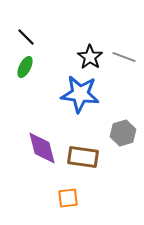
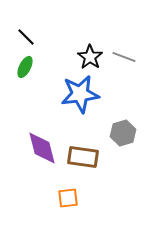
blue star: rotated 15 degrees counterclockwise
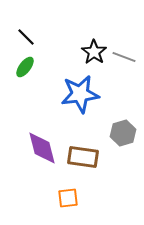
black star: moved 4 px right, 5 px up
green ellipse: rotated 10 degrees clockwise
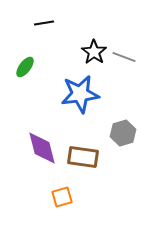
black line: moved 18 px right, 14 px up; rotated 54 degrees counterclockwise
orange square: moved 6 px left, 1 px up; rotated 10 degrees counterclockwise
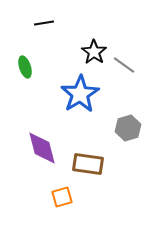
gray line: moved 8 px down; rotated 15 degrees clockwise
green ellipse: rotated 55 degrees counterclockwise
blue star: rotated 24 degrees counterclockwise
gray hexagon: moved 5 px right, 5 px up
brown rectangle: moved 5 px right, 7 px down
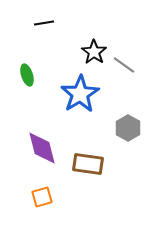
green ellipse: moved 2 px right, 8 px down
gray hexagon: rotated 15 degrees counterclockwise
orange square: moved 20 px left
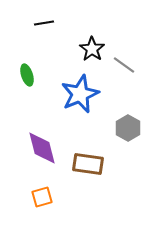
black star: moved 2 px left, 3 px up
blue star: rotated 9 degrees clockwise
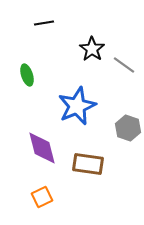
blue star: moved 3 px left, 12 px down
gray hexagon: rotated 10 degrees counterclockwise
orange square: rotated 10 degrees counterclockwise
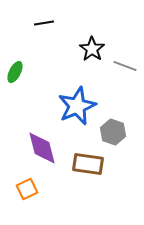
gray line: moved 1 px right, 1 px down; rotated 15 degrees counterclockwise
green ellipse: moved 12 px left, 3 px up; rotated 45 degrees clockwise
gray hexagon: moved 15 px left, 4 px down
orange square: moved 15 px left, 8 px up
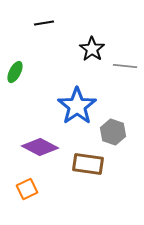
gray line: rotated 15 degrees counterclockwise
blue star: rotated 12 degrees counterclockwise
purple diamond: moved 2 px left, 1 px up; rotated 48 degrees counterclockwise
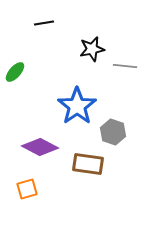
black star: rotated 25 degrees clockwise
green ellipse: rotated 15 degrees clockwise
orange square: rotated 10 degrees clockwise
